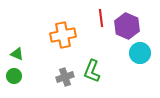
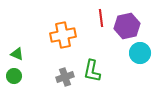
purple hexagon: rotated 25 degrees clockwise
green L-shape: rotated 10 degrees counterclockwise
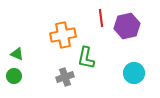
cyan circle: moved 6 px left, 20 px down
green L-shape: moved 6 px left, 13 px up
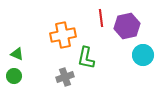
cyan circle: moved 9 px right, 18 px up
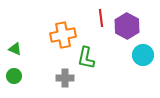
purple hexagon: rotated 20 degrees counterclockwise
green triangle: moved 2 px left, 5 px up
gray cross: moved 1 px down; rotated 18 degrees clockwise
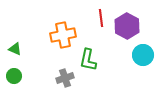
green L-shape: moved 2 px right, 2 px down
gray cross: rotated 18 degrees counterclockwise
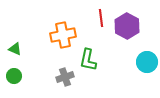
cyan circle: moved 4 px right, 7 px down
gray cross: moved 1 px up
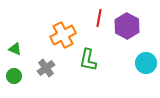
red line: moved 2 px left; rotated 18 degrees clockwise
orange cross: rotated 15 degrees counterclockwise
cyan circle: moved 1 px left, 1 px down
gray cross: moved 19 px left, 9 px up; rotated 18 degrees counterclockwise
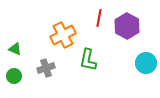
gray cross: rotated 18 degrees clockwise
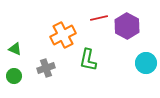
red line: rotated 66 degrees clockwise
